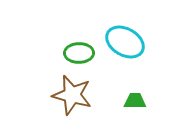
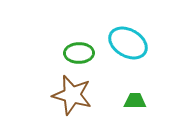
cyan ellipse: moved 3 px right, 1 px down
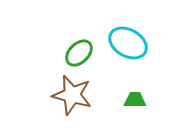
green ellipse: rotated 44 degrees counterclockwise
green trapezoid: moved 1 px up
